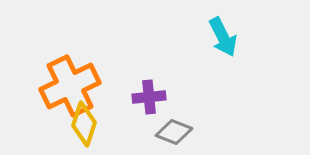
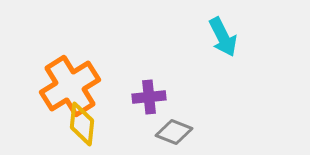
orange cross: rotated 6 degrees counterclockwise
yellow diamond: moved 2 px left; rotated 12 degrees counterclockwise
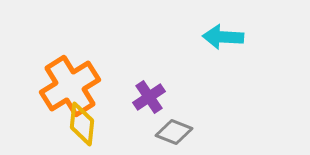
cyan arrow: rotated 120 degrees clockwise
purple cross: rotated 28 degrees counterclockwise
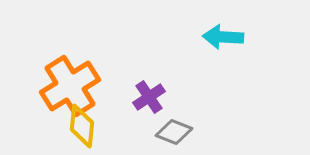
yellow diamond: moved 2 px down
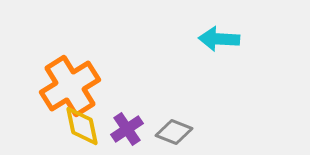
cyan arrow: moved 4 px left, 2 px down
purple cross: moved 22 px left, 32 px down
yellow diamond: rotated 18 degrees counterclockwise
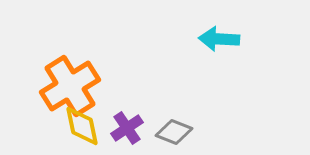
purple cross: moved 1 px up
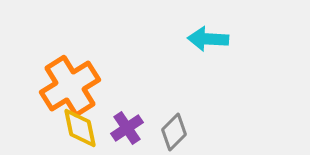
cyan arrow: moved 11 px left
yellow diamond: moved 2 px left, 2 px down
gray diamond: rotated 66 degrees counterclockwise
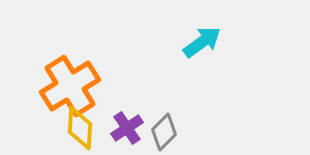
cyan arrow: moved 6 px left, 3 px down; rotated 141 degrees clockwise
yellow diamond: rotated 15 degrees clockwise
gray diamond: moved 10 px left
